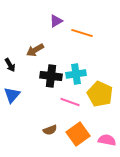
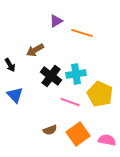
black cross: rotated 30 degrees clockwise
blue triangle: moved 3 px right; rotated 24 degrees counterclockwise
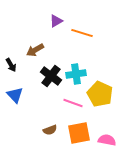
black arrow: moved 1 px right
pink line: moved 3 px right, 1 px down
orange square: moved 1 px right, 1 px up; rotated 25 degrees clockwise
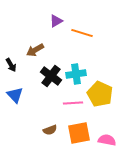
pink line: rotated 24 degrees counterclockwise
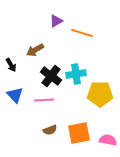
yellow pentagon: rotated 25 degrees counterclockwise
pink line: moved 29 px left, 3 px up
pink semicircle: moved 1 px right
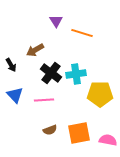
purple triangle: rotated 32 degrees counterclockwise
black cross: moved 3 px up
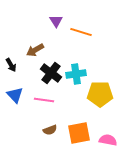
orange line: moved 1 px left, 1 px up
pink line: rotated 12 degrees clockwise
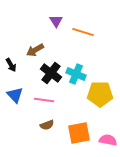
orange line: moved 2 px right
cyan cross: rotated 30 degrees clockwise
brown semicircle: moved 3 px left, 5 px up
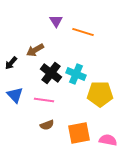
black arrow: moved 2 px up; rotated 72 degrees clockwise
